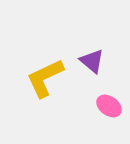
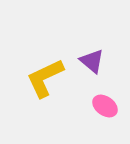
pink ellipse: moved 4 px left
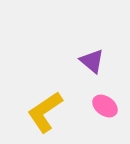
yellow L-shape: moved 34 px down; rotated 9 degrees counterclockwise
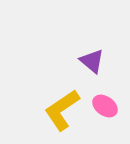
yellow L-shape: moved 17 px right, 2 px up
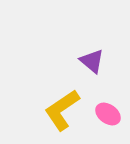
pink ellipse: moved 3 px right, 8 px down
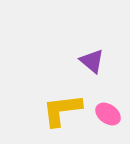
yellow L-shape: rotated 27 degrees clockwise
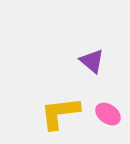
yellow L-shape: moved 2 px left, 3 px down
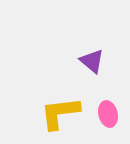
pink ellipse: rotated 40 degrees clockwise
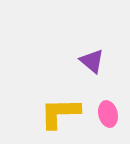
yellow L-shape: rotated 6 degrees clockwise
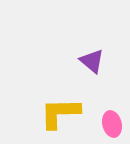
pink ellipse: moved 4 px right, 10 px down
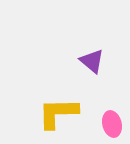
yellow L-shape: moved 2 px left
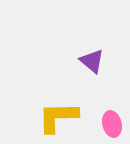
yellow L-shape: moved 4 px down
